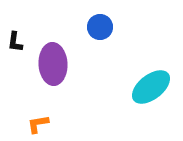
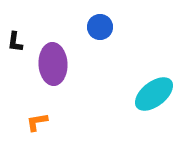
cyan ellipse: moved 3 px right, 7 px down
orange L-shape: moved 1 px left, 2 px up
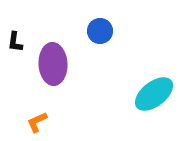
blue circle: moved 4 px down
orange L-shape: rotated 15 degrees counterclockwise
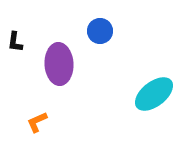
purple ellipse: moved 6 px right
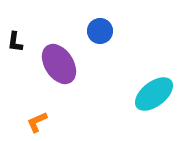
purple ellipse: rotated 30 degrees counterclockwise
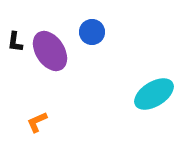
blue circle: moved 8 px left, 1 px down
purple ellipse: moved 9 px left, 13 px up
cyan ellipse: rotated 6 degrees clockwise
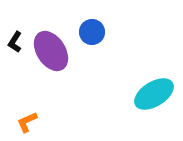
black L-shape: rotated 25 degrees clockwise
purple ellipse: moved 1 px right
orange L-shape: moved 10 px left
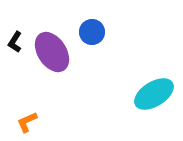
purple ellipse: moved 1 px right, 1 px down
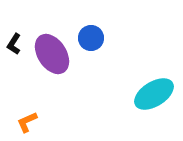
blue circle: moved 1 px left, 6 px down
black L-shape: moved 1 px left, 2 px down
purple ellipse: moved 2 px down
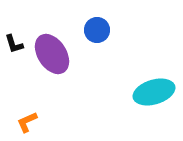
blue circle: moved 6 px right, 8 px up
black L-shape: rotated 50 degrees counterclockwise
cyan ellipse: moved 2 px up; rotated 15 degrees clockwise
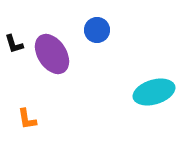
orange L-shape: moved 3 px up; rotated 75 degrees counterclockwise
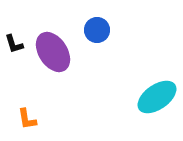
purple ellipse: moved 1 px right, 2 px up
cyan ellipse: moved 3 px right, 5 px down; rotated 18 degrees counterclockwise
